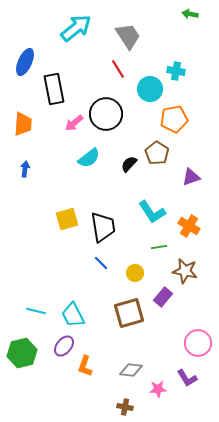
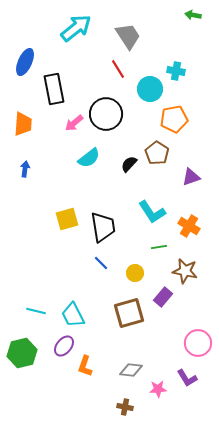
green arrow: moved 3 px right, 1 px down
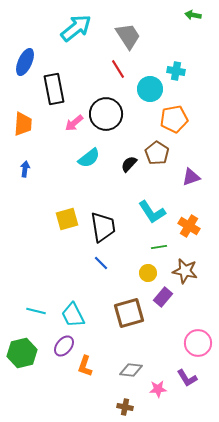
yellow circle: moved 13 px right
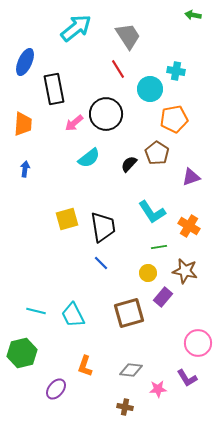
purple ellipse: moved 8 px left, 43 px down
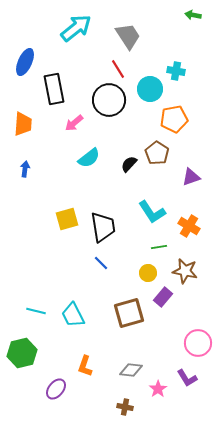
black circle: moved 3 px right, 14 px up
pink star: rotated 30 degrees counterclockwise
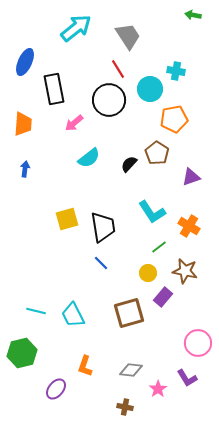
green line: rotated 28 degrees counterclockwise
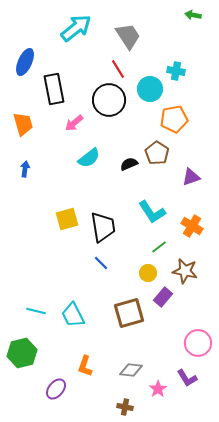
orange trapezoid: rotated 20 degrees counterclockwise
black semicircle: rotated 24 degrees clockwise
orange cross: moved 3 px right
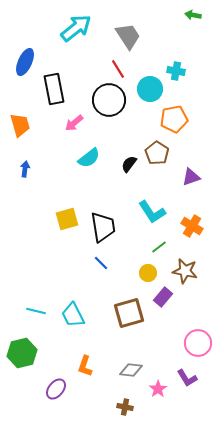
orange trapezoid: moved 3 px left, 1 px down
black semicircle: rotated 30 degrees counterclockwise
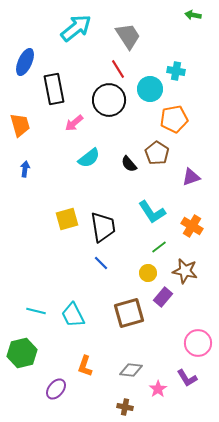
black semicircle: rotated 78 degrees counterclockwise
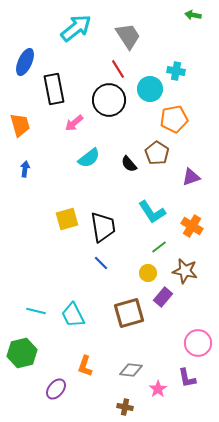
purple L-shape: rotated 20 degrees clockwise
